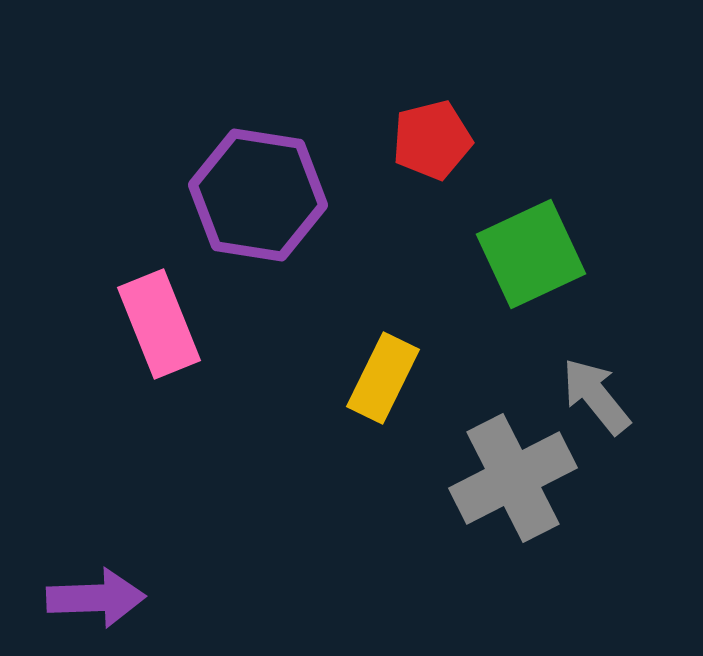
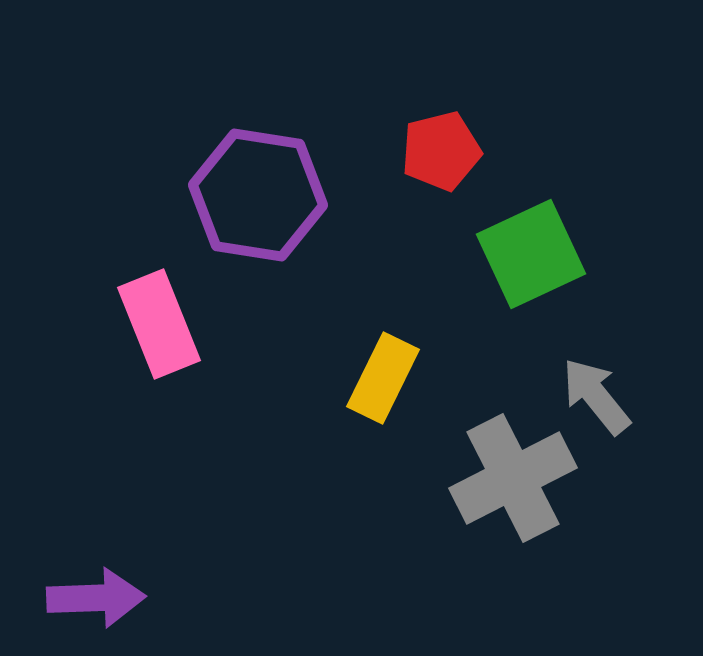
red pentagon: moved 9 px right, 11 px down
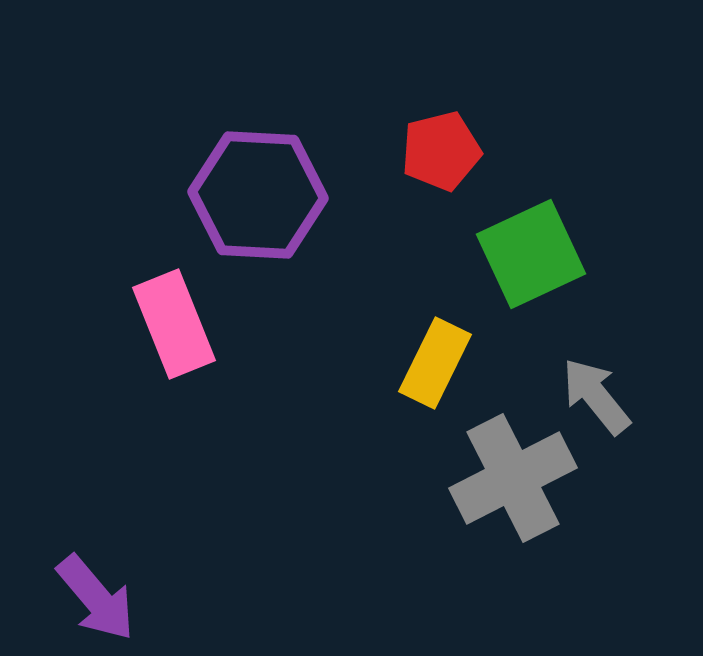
purple hexagon: rotated 6 degrees counterclockwise
pink rectangle: moved 15 px right
yellow rectangle: moved 52 px right, 15 px up
purple arrow: rotated 52 degrees clockwise
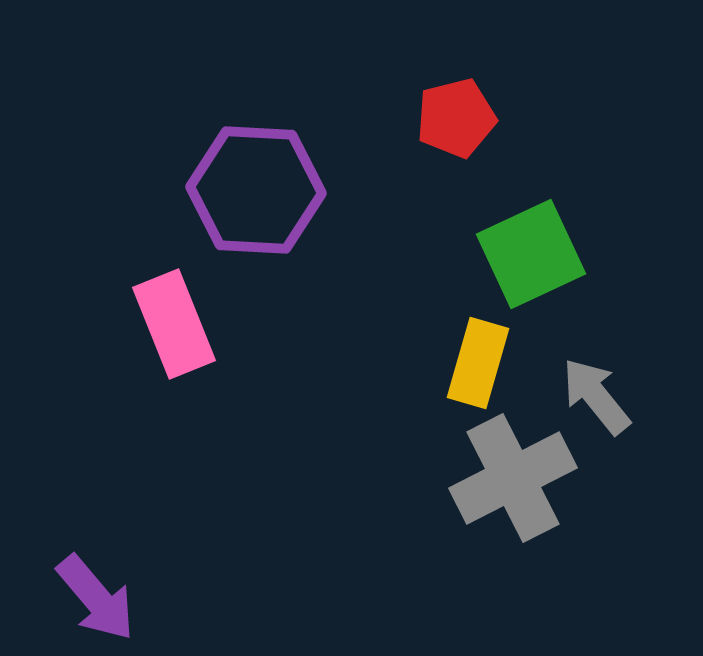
red pentagon: moved 15 px right, 33 px up
purple hexagon: moved 2 px left, 5 px up
yellow rectangle: moved 43 px right; rotated 10 degrees counterclockwise
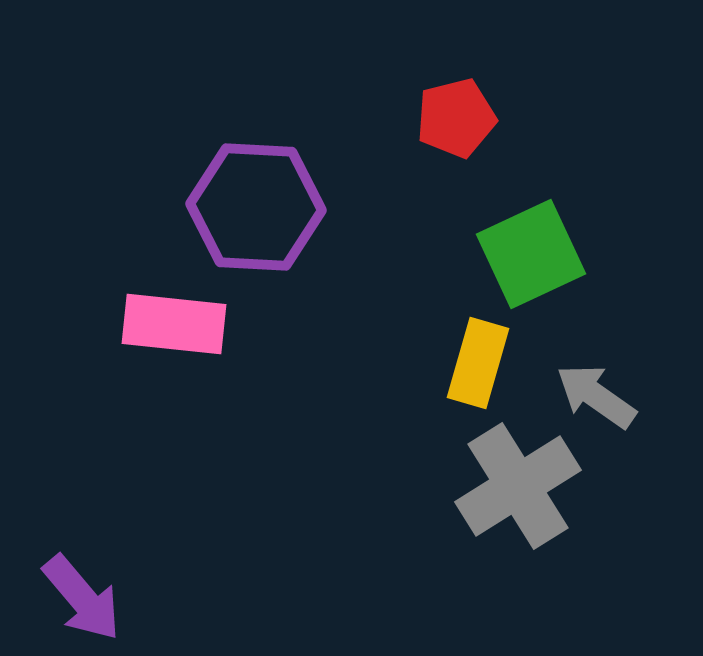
purple hexagon: moved 17 px down
pink rectangle: rotated 62 degrees counterclockwise
gray arrow: rotated 16 degrees counterclockwise
gray cross: moved 5 px right, 8 px down; rotated 5 degrees counterclockwise
purple arrow: moved 14 px left
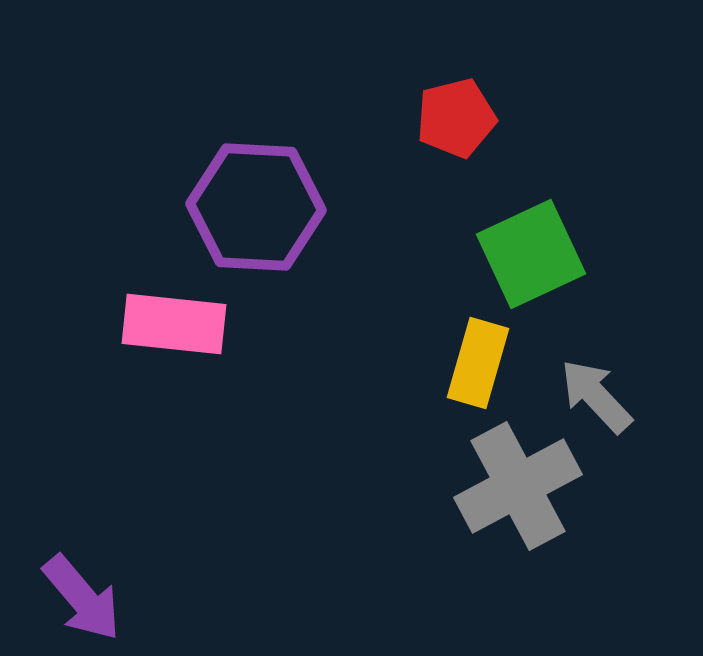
gray arrow: rotated 12 degrees clockwise
gray cross: rotated 4 degrees clockwise
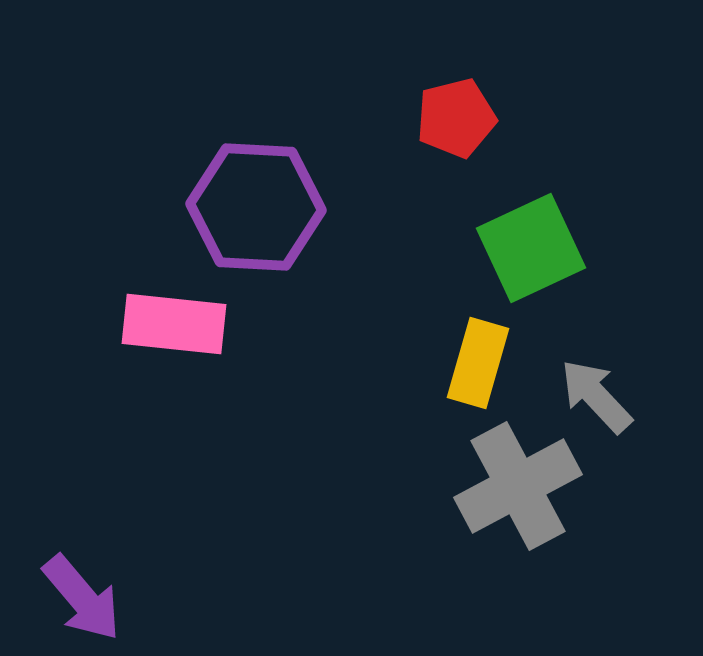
green square: moved 6 px up
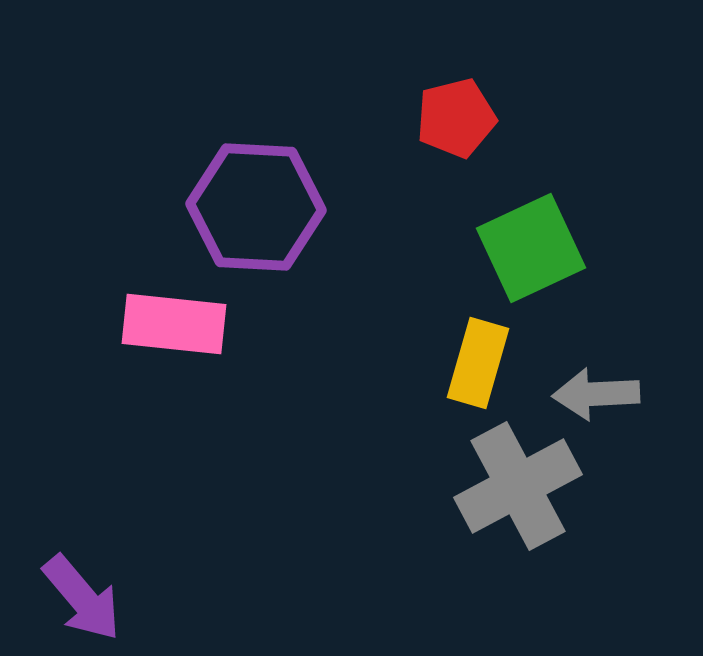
gray arrow: moved 2 px up; rotated 50 degrees counterclockwise
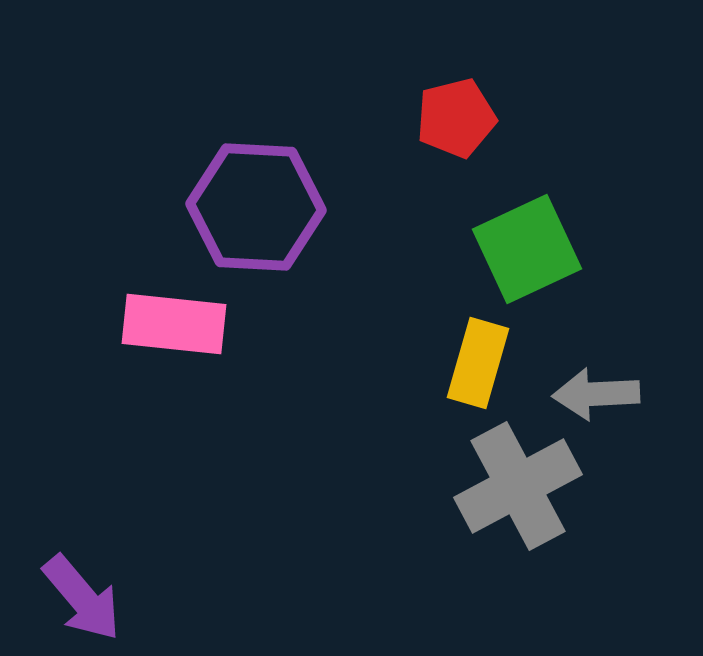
green square: moved 4 px left, 1 px down
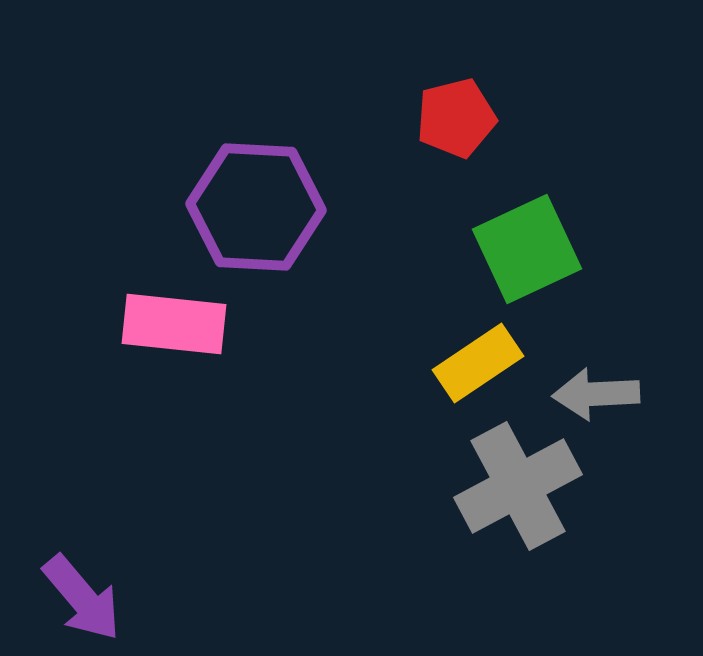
yellow rectangle: rotated 40 degrees clockwise
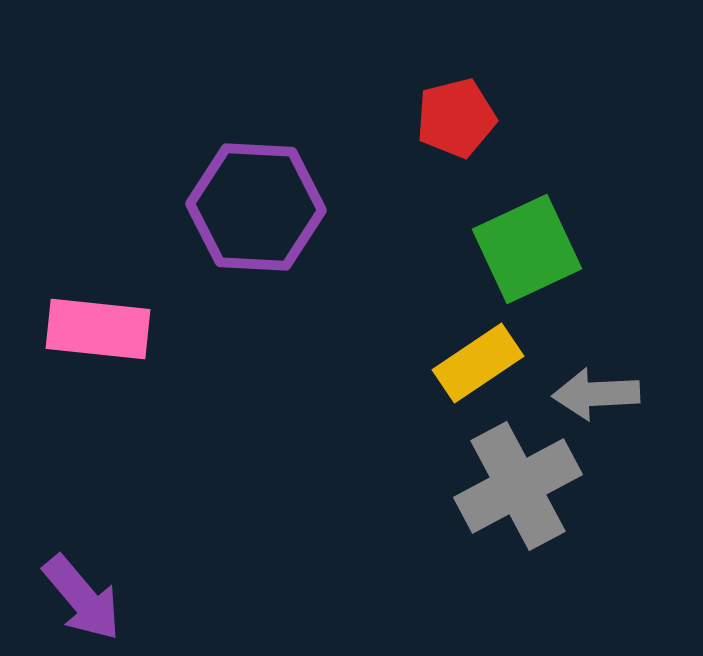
pink rectangle: moved 76 px left, 5 px down
